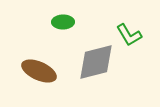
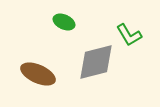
green ellipse: moved 1 px right; rotated 25 degrees clockwise
brown ellipse: moved 1 px left, 3 px down
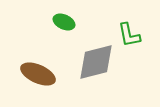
green L-shape: rotated 20 degrees clockwise
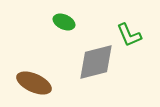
green L-shape: rotated 12 degrees counterclockwise
brown ellipse: moved 4 px left, 9 px down
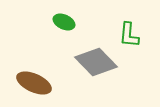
green L-shape: rotated 28 degrees clockwise
gray diamond: rotated 60 degrees clockwise
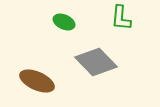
green L-shape: moved 8 px left, 17 px up
brown ellipse: moved 3 px right, 2 px up
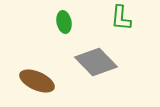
green ellipse: rotated 55 degrees clockwise
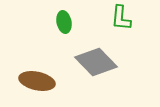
brown ellipse: rotated 12 degrees counterclockwise
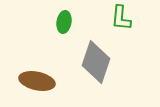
green ellipse: rotated 20 degrees clockwise
gray diamond: rotated 63 degrees clockwise
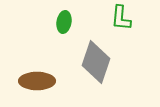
brown ellipse: rotated 12 degrees counterclockwise
